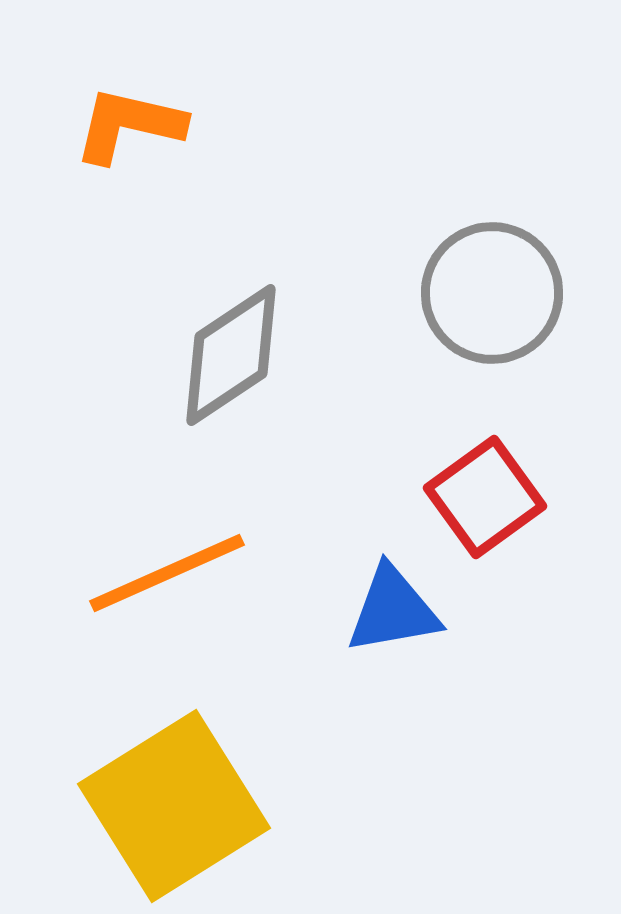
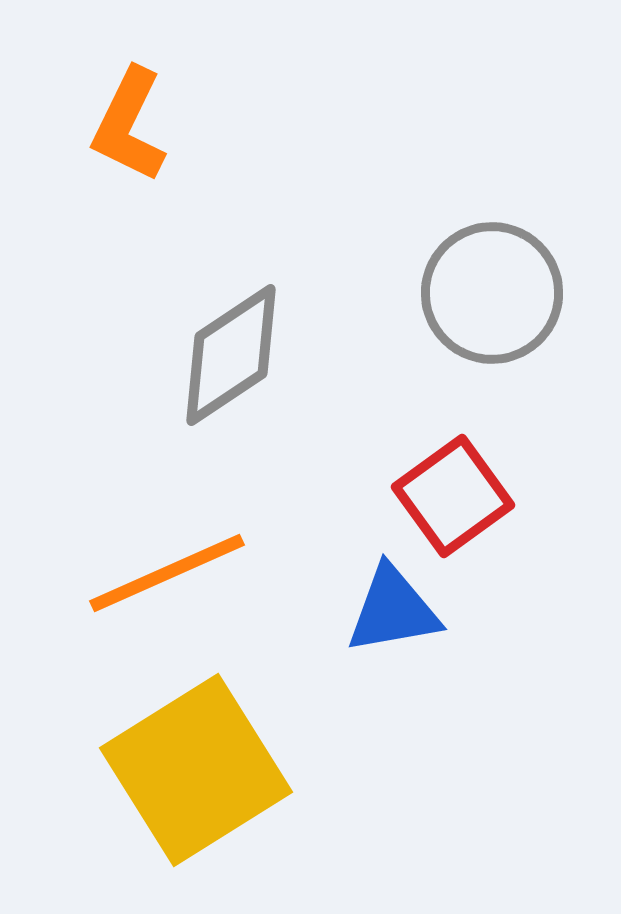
orange L-shape: rotated 77 degrees counterclockwise
red square: moved 32 px left, 1 px up
yellow square: moved 22 px right, 36 px up
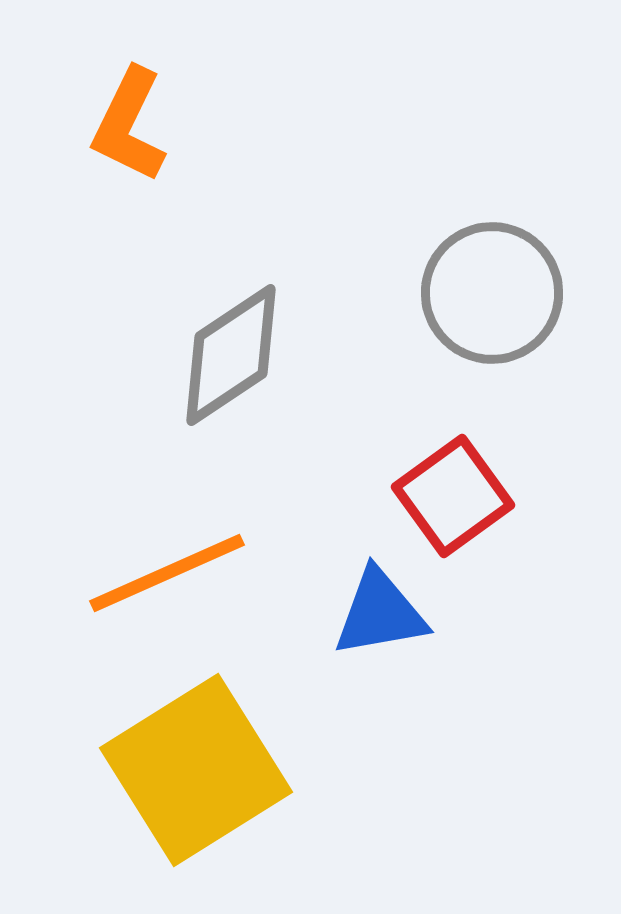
blue triangle: moved 13 px left, 3 px down
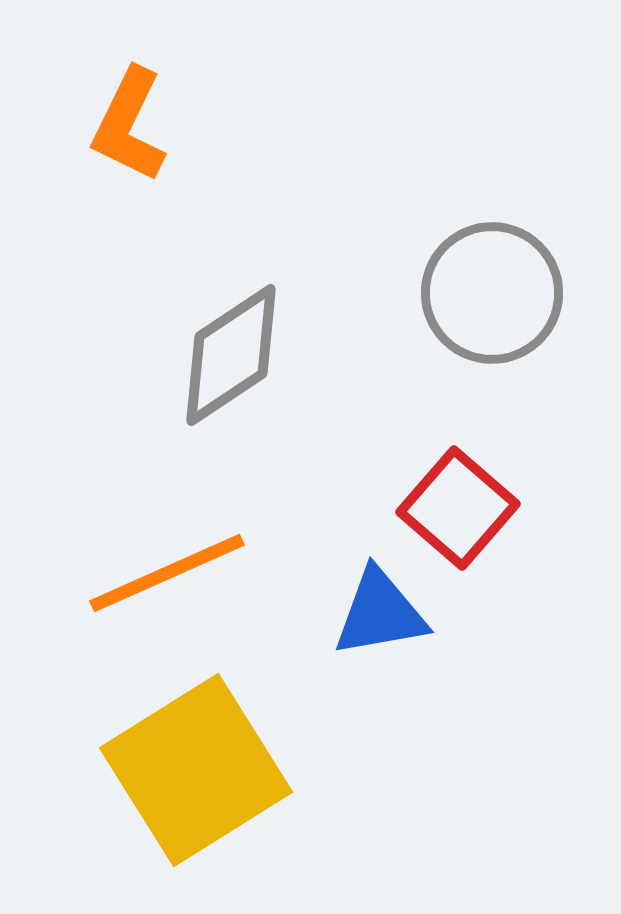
red square: moved 5 px right, 12 px down; rotated 13 degrees counterclockwise
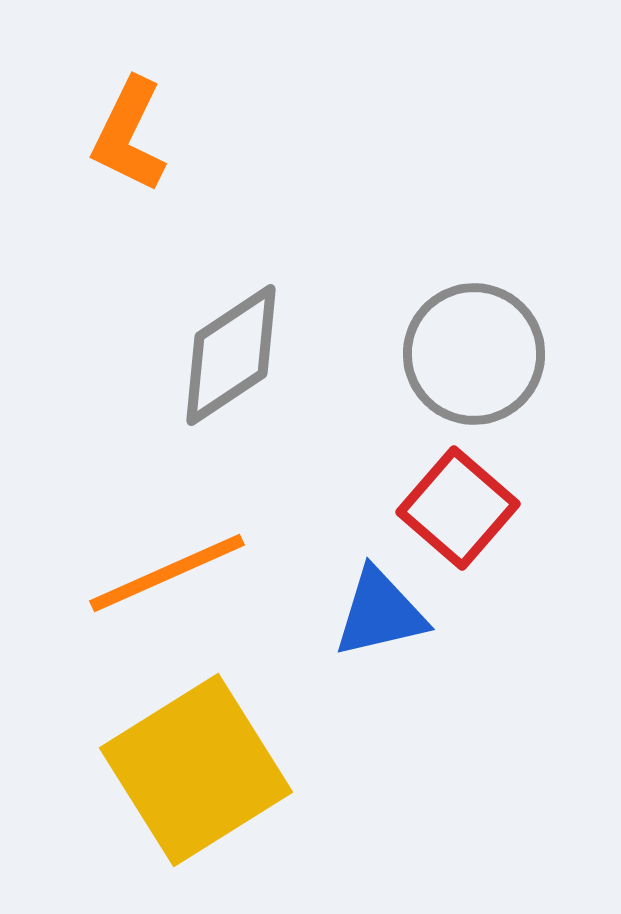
orange L-shape: moved 10 px down
gray circle: moved 18 px left, 61 px down
blue triangle: rotated 3 degrees counterclockwise
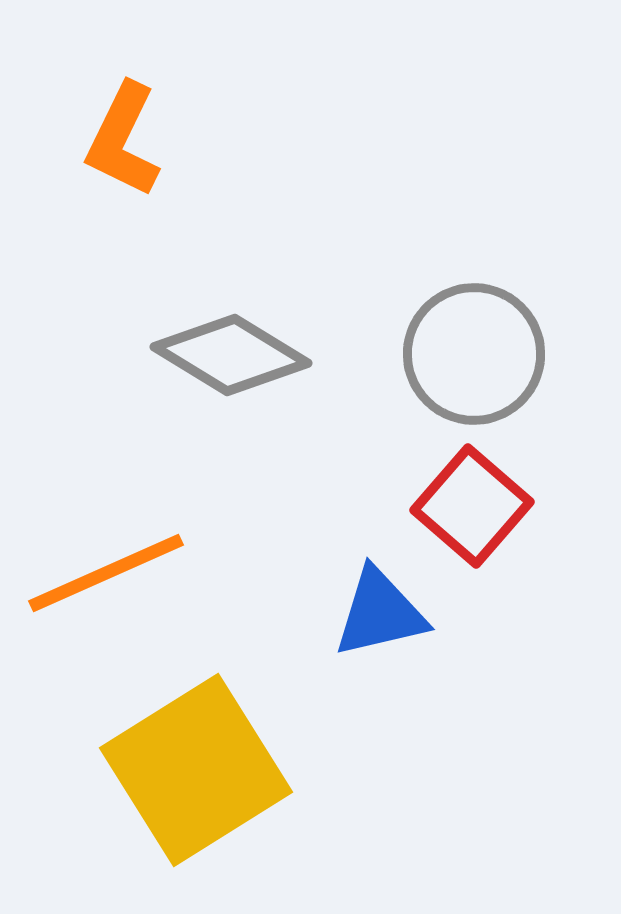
orange L-shape: moved 6 px left, 5 px down
gray diamond: rotated 65 degrees clockwise
red square: moved 14 px right, 2 px up
orange line: moved 61 px left
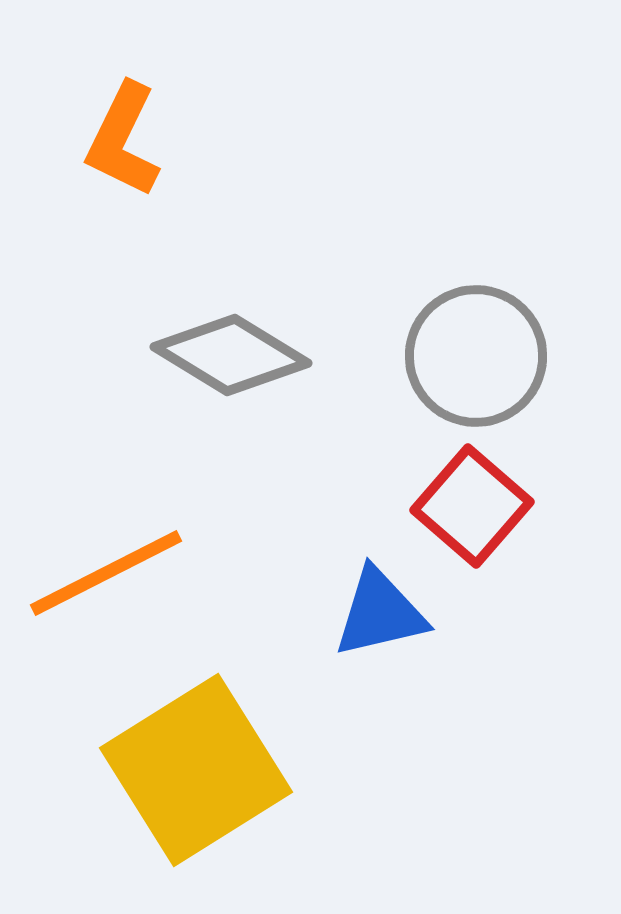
gray circle: moved 2 px right, 2 px down
orange line: rotated 3 degrees counterclockwise
